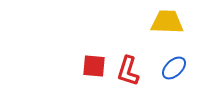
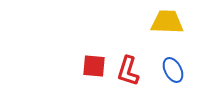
blue ellipse: moved 1 px left, 2 px down; rotated 75 degrees counterclockwise
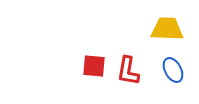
yellow trapezoid: moved 7 px down
red L-shape: rotated 8 degrees counterclockwise
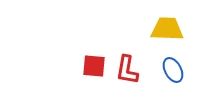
red L-shape: moved 1 px left, 1 px up
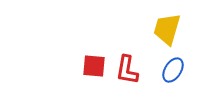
yellow trapezoid: rotated 76 degrees counterclockwise
blue ellipse: rotated 60 degrees clockwise
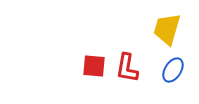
red L-shape: moved 2 px up
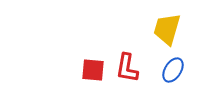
red square: moved 1 px left, 4 px down
